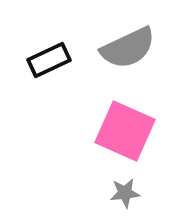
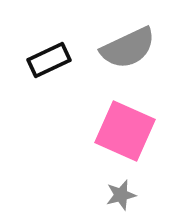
gray star: moved 4 px left, 2 px down; rotated 8 degrees counterclockwise
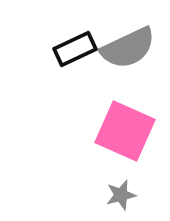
black rectangle: moved 26 px right, 11 px up
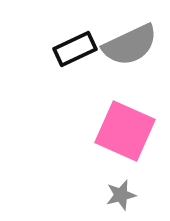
gray semicircle: moved 2 px right, 3 px up
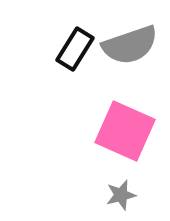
gray semicircle: rotated 6 degrees clockwise
black rectangle: rotated 33 degrees counterclockwise
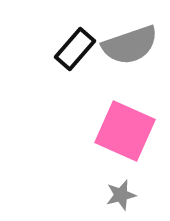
black rectangle: rotated 9 degrees clockwise
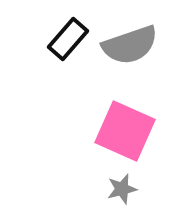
black rectangle: moved 7 px left, 10 px up
gray star: moved 1 px right, 6 px up
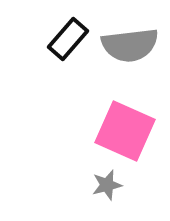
gray semicircle: rotated 12 degrees clockwise
gray star: moved 15 px left, 4 px up
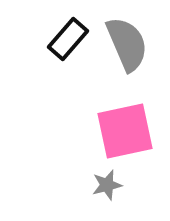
gray semicircle: moved 3 px left, 1 px up; rotated 106 degrees counterclockwise
pink square: rotated 36 degrees counterclockwise
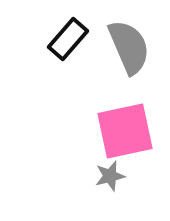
gray semicircle: moved 2 px right, 3 px down
gray star: moved 3 px right, 9 px up
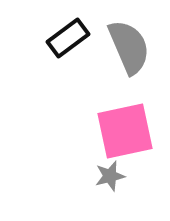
black rectangle: moved 1 px up; rotated 12 degrees clockwise
